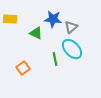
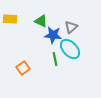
blue star: moved 16 px down
green triangle: moved 5 px right, 12 px up
cyan ellipse: moved 2 px left
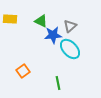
gray triangle: moved 1 px left, 1 px up
blue star: rotated 12 degrees counterclockwise
green line: moved 3 px right, 24 px down
orange square: moved 3 px down
